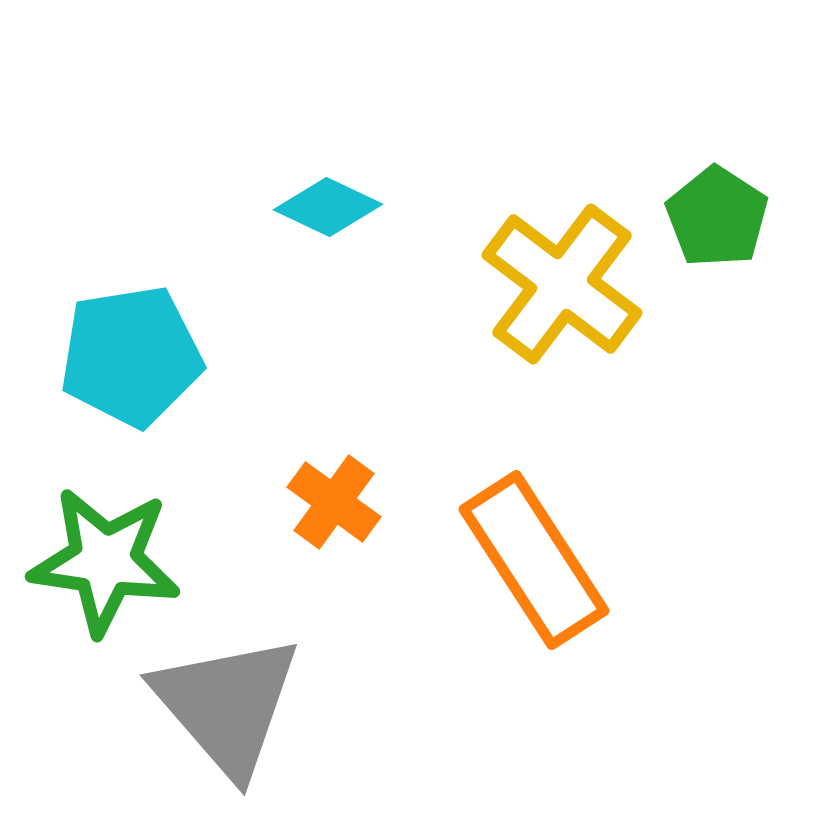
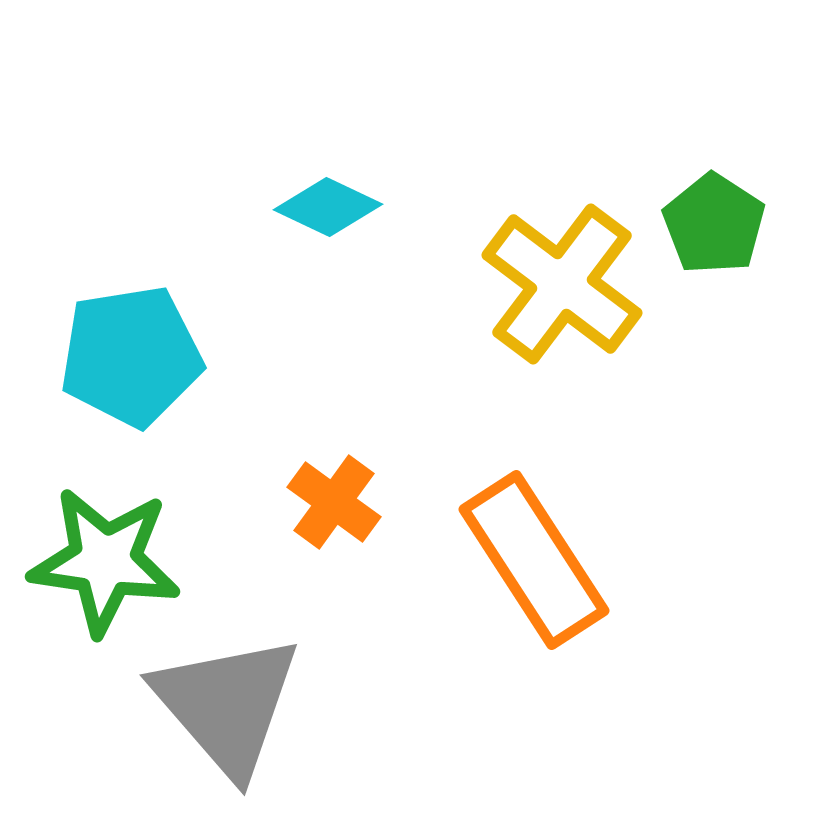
green pentagon: moved 3 px left, 7 px down
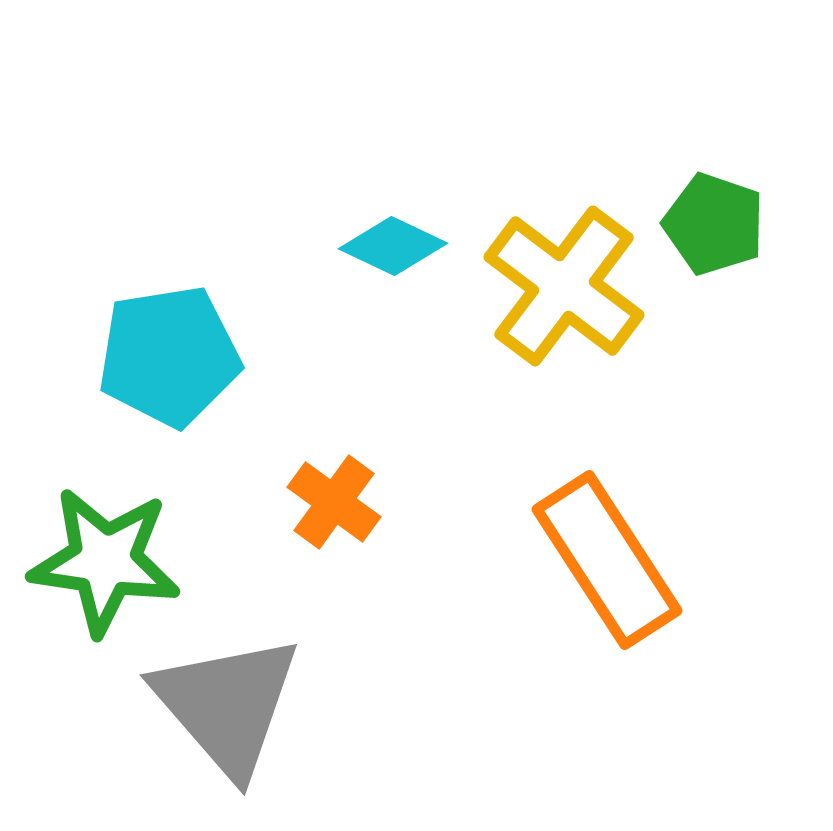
cyan diamond: moved 65 px right, 39 px down
green pentagon: rotated 14 degrees counterclockwise
yellow cross: moved 2 px right, 2 px down
cyan pentagon: moved 38 px right
orange rectangle: moved 73 px right
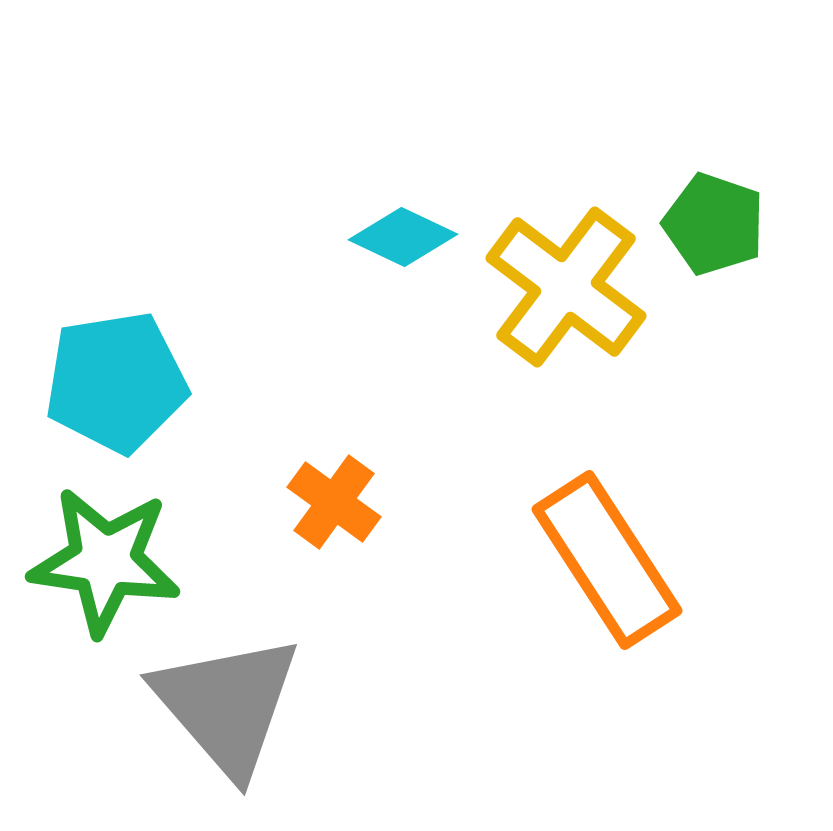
cyan diamond: moved 10 px right, 9 px up
yellow cross: moved 2 px right, 1 px down
cyan pentagon: moved 53 px left, 26 px down
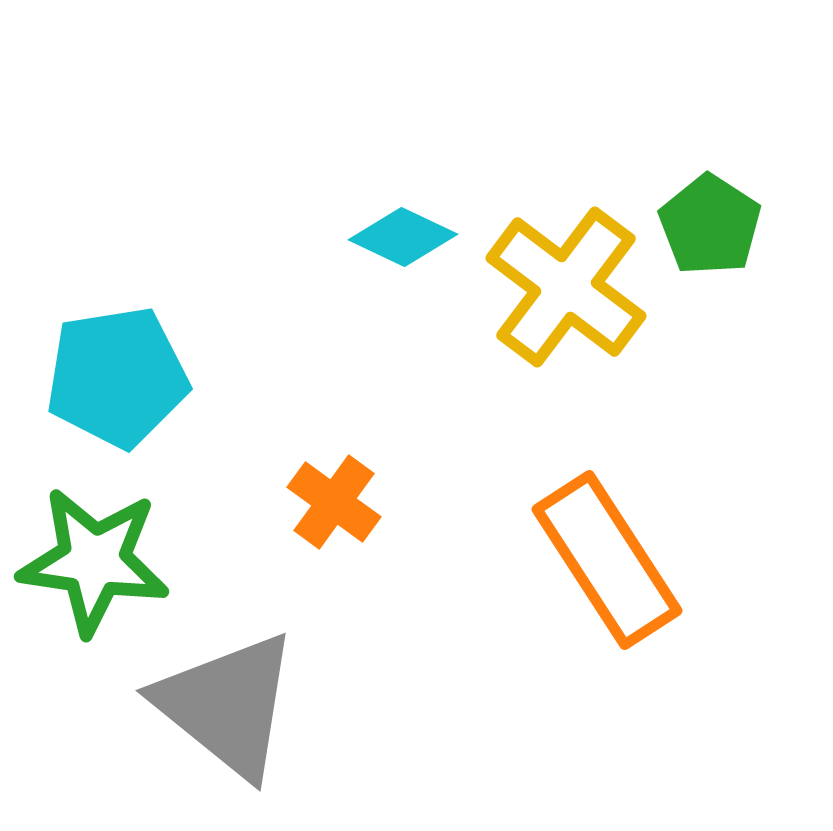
green pentagon: moved 4 px left, 1 px down; rotated 14 degrees clockwise
cyan pentagon: moved 1 px right, 5 px up
green star: moved 11 px left
gray triangle: rotated 10 degrees counterclockwise
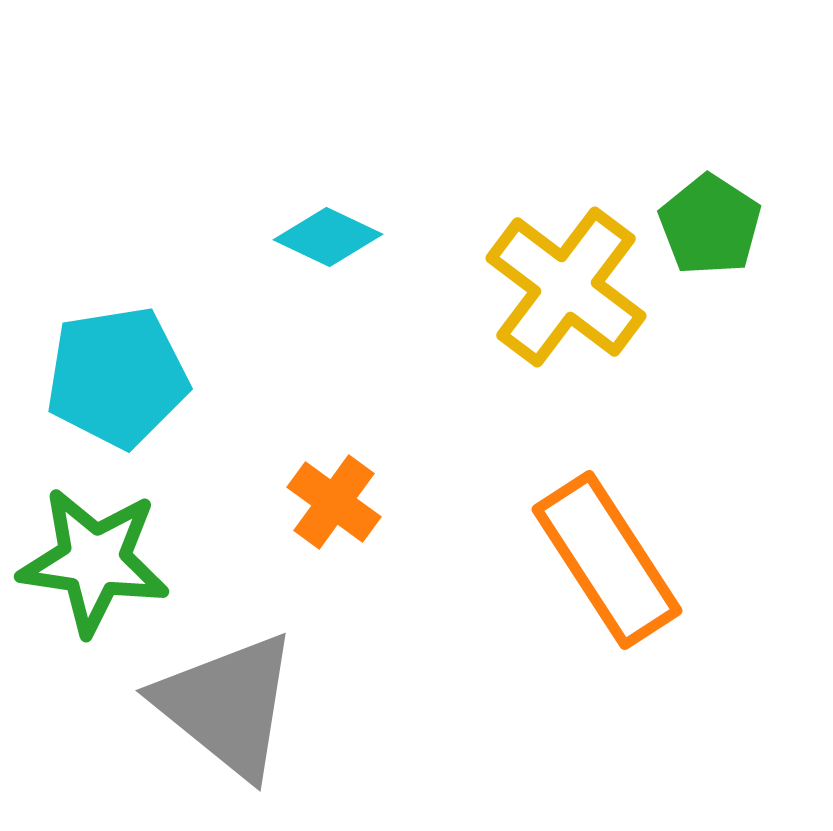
cyan diamond: moved 75 px left
